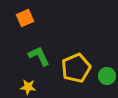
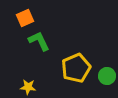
green L-shape: moved 15 px up
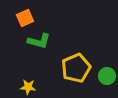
green L-shape: rotated 130 degrees clockwise
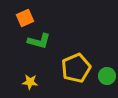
yellow star: moved 2 px right, 5 px up
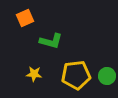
green L-shape: moved 12 px right
yellow pentagon: moved 7 px down; rotated 16 degrees clockwise
yellow star: moved 4 px right, 8 px up
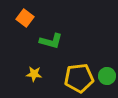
orange square: rotated 30 degrees counterclockwise
yellow pentagon: moved 3 px right, 3 px down
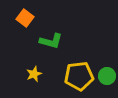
yellow star: rotated 28 degrees counterclockwise
yellow pentagon: moved 2 px up
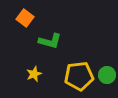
green L-shape: moved 1 px left
green circle: moved 1 px up
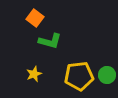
orange square: moved 10 px right
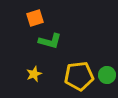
orange square: rotated 36 degrees clockwise
